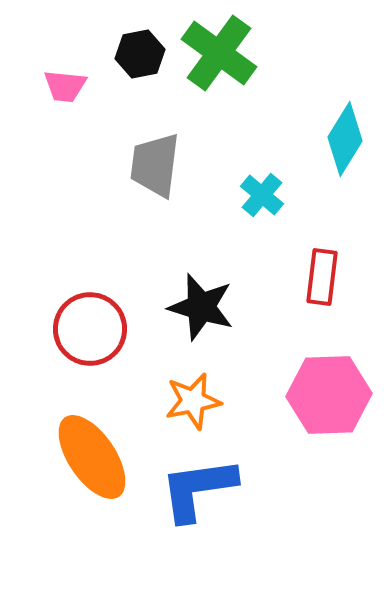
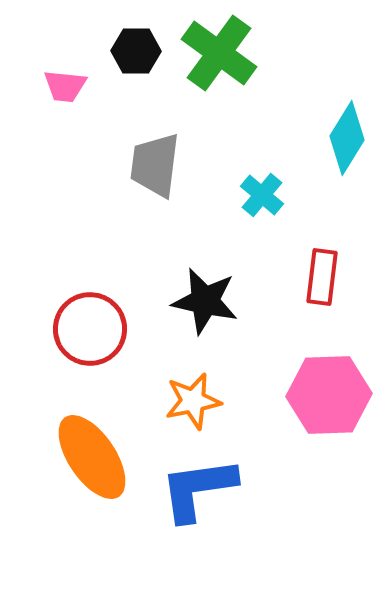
black hexagon: moved 4 px left, 3 px up; rotated 12 degrees clockwise
cyan diamond: moved 2 px right, 1 px up
black star: moved 4 px right, 6 px up; rotated 4 degrees counterclockwise
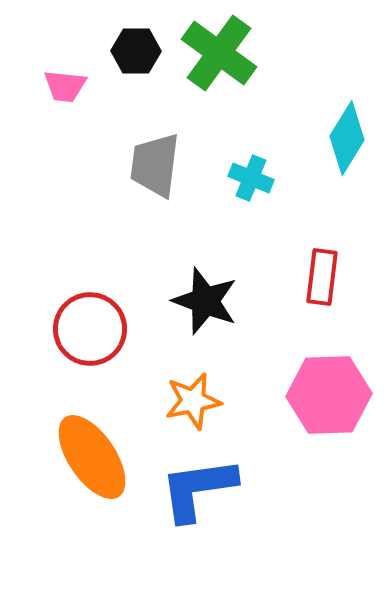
cyan cross: moved 11 px left, 17 px up; rotated 18 degrees counterclockwise
black star: rotated 8 degrees clockwise
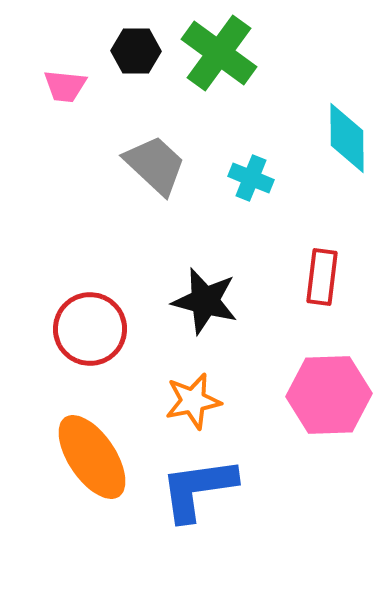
cyan diamond: rotated 32 degrees counterclockwise
gray trapezoid: rotated 126 degrees clockwise
black star: rotated 6 degrees counterclockwise
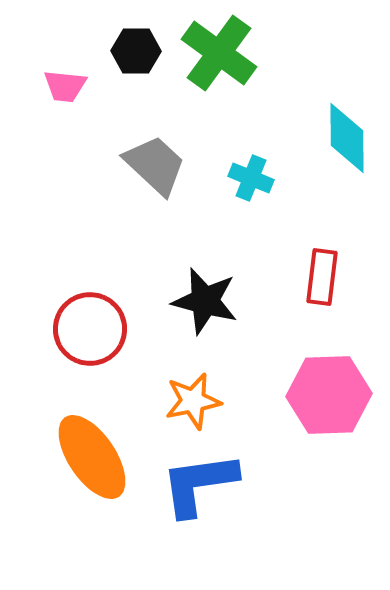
blue L-shape: moved 1 px right, 5 px up
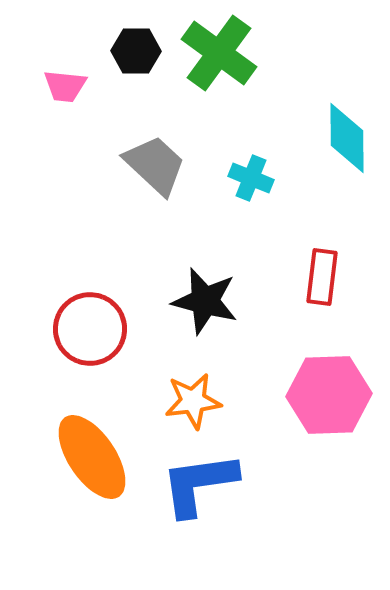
orange star: rotated 4 degrees clockwise
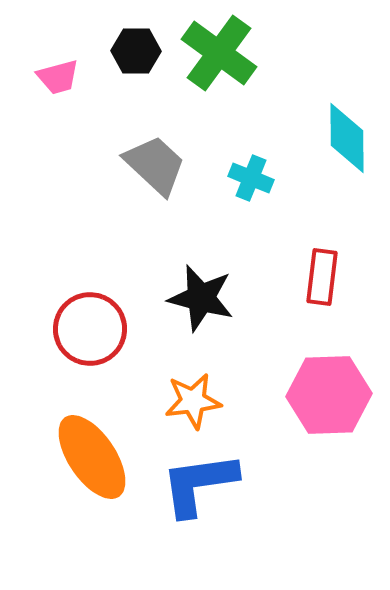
pink trapezoid: moved 7 px left, 9 px up; rotated 21 degrees counterclockwise
black star: moved 4 px left, 3 px up
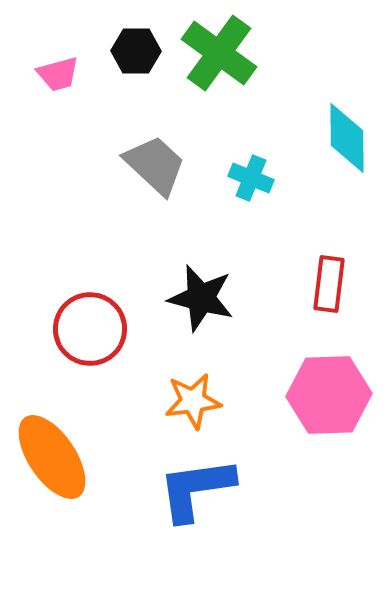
pink trapezoid: moved 3 px up
red rectangle: moved 7 px right, 7 px down
orange ellipse: moved 40 px left
blue L-shape: moved 3 px left, 5 px down
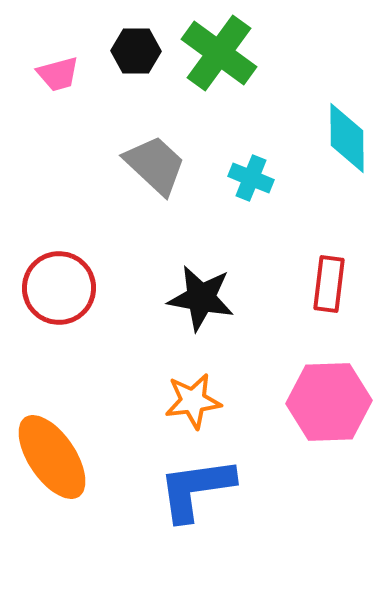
black star: rotated 4 degrees counterclockwise
red circle: moved 31 px left, 41 px up
pink hexagon: moved 7 px down
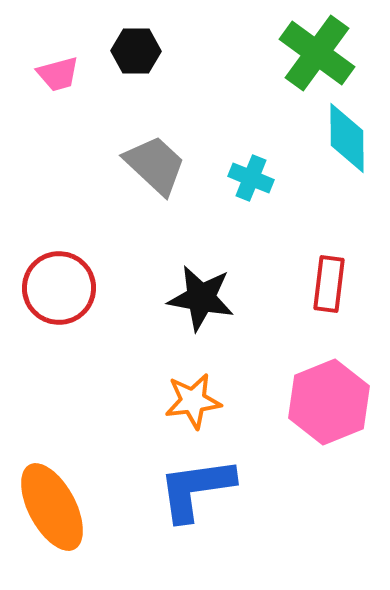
green cross: moved 98 px right
pink hexagon: rotated 20 degrees counterclockwise
orange ellipse: moved 50 px down; rotated 6 degrees clockwise
